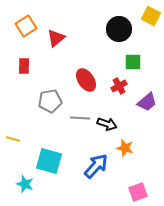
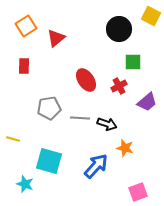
gray pentagon: moved 1 px left, 7 px down
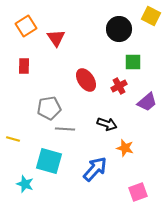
red triangle: rotated 24 degrees counterclockwise
gray line: moved 15 px left, 11 px down
blue arrow: moved 1 px left, 3 px down
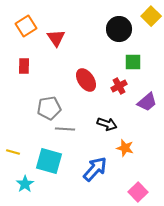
yellow square: rotated 18 degrees clockwise
yellow line: moved 13 px down
cyan star: rotated 18 degrees clockwise
pink square: rotated 24 degrees counterclockwise
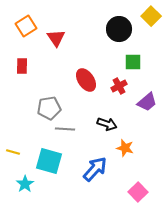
red rectangle: moved 2 px left
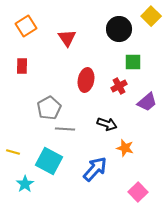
red triangle: moved 11 px right
red ellipse: rotated 45 degrees clockwise
gray pentagon: rotated 20 degrees counterclockwise
cyan square: rotated 12 degrees clockwise
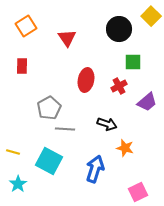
blue arrow: rotated 24 degrees counterclockwise
cyan star: moved 7 px left
pink square: rotated 18 degrees clockwise
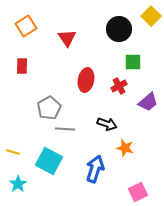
purple trapezoid: moved 1 px right
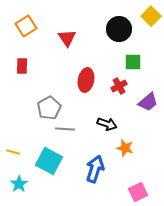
cyan star: moved 1 px right
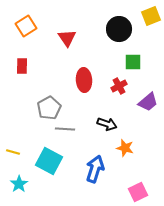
yellow square: rotated 24 degrees clockwise
red ellipse: moved 2 px left; rotated 15 degrees counterclockwise
